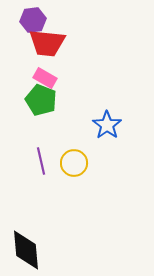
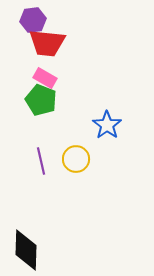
yellow circle: moved 2 px right, 4 px up
black diamond: rotated 6 degrees clockwise
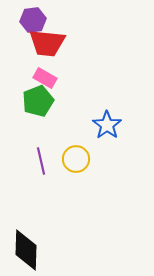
green pentagon: moved 3 px left, 1 px down; rotated 28 degrees clockwise
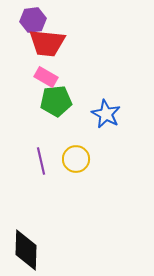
pink rectangle: moved 1 px right, 1 px up
green pentagon: moved 18 px right; rotated 16 degrees clockwise
blue star: moved 1 px left, 11 px up; rotated 8 degrees counterclockwise
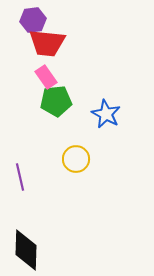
pink rectangle: rotated 25 degrees clockwise
purple line: moved 21 px left, 16 px down
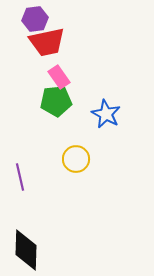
purple hexagon: moved 2 px right, 1 px up
red trapezoid: moved 1 px up; rotated 18 degrees counterclockwise
pink rectangle: moved 13 px right
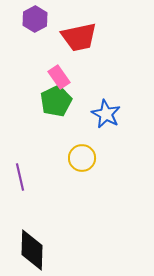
purple hexagon: rotated 20 degrees counterclockwise
red trapezoid: moved 32 px right, 5 px up
green pentagon: rotated 20 degrees counterclockwise
yellow circle: moved 6 px right, 1 px up
black diamond: moved 6 px right
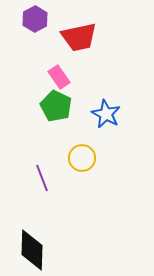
green pentagon: moved 5 px down; rotated 20 degrees counterclockwise
purple line: moved 22 px right, 1 px down; rotated 8 degrees counterclockwise
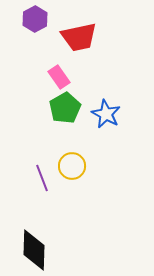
green pentagon: moved 9 px right, 2 px down; rotated 16 degrees clockwise
yellow circle: moved 10 px left, 8 px down
black diamond: moved 2 px right
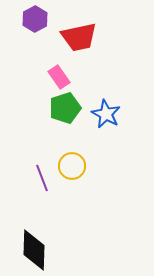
green pentagon: rotated 12 degrees clockwise
